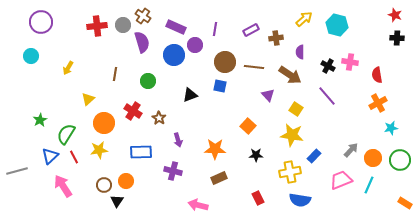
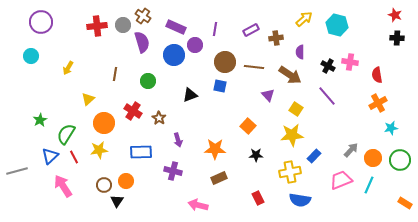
yellow star at (292, 135): rotated 15 degrees counterclockwise
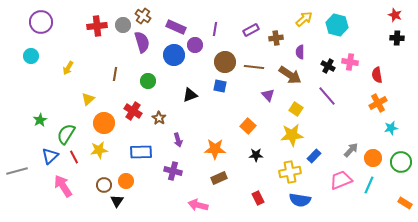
green circle at (400, 160): moved 1 px right, 2 px down
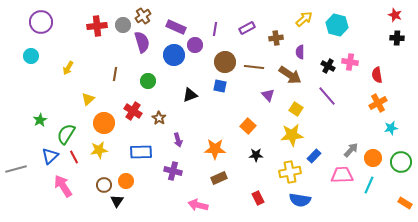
brown cross at (143, 16): rotated 21 degrees clockwise
purple rectangle at (251, 30): moved 4 px left, 2 px up
gray line at (17, 171): moved 1 px left, 2 px up
pink trapezoid at (341, 180): moved 1 px right, 5 px up; rotated 20 degrees clockwise
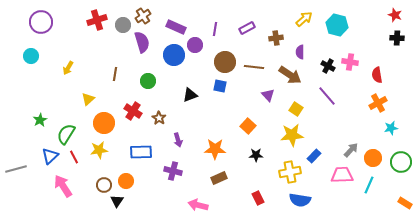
red cross at (97, 26): moved 6 px up; rotated 12 degrees counterclockwise
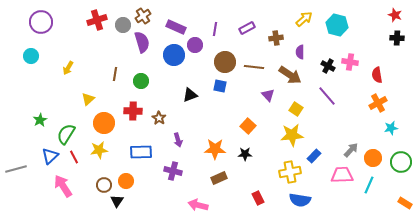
green circle at (148, 81): moved 7 px left
red cross at (133, 111): rotated 30 degrees counterclockwise
black star at (256, 155): moved 11 px left, 1 px up
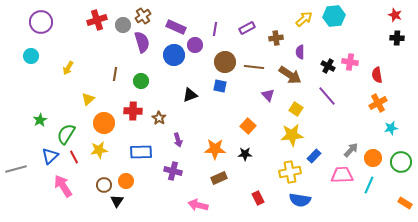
cyan hexagon at (337, 25): moved 3 px left, 9 px up; rotated 20 degrees counterclockwise
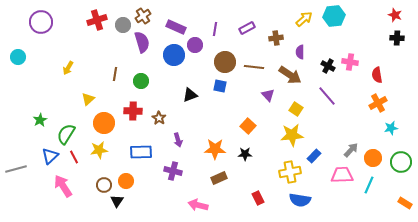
cyan circle at (31, 56): moved 13 px left, 1 px down
